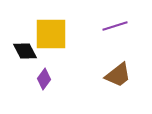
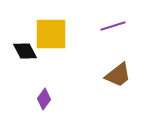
purple line: moved 2 px left
purple diamond: moved 20 px down
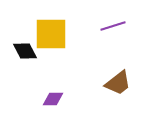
brown trapezoid: moved 8 px down
purple diamond: moved 9 px right; rotated 55 degrees clockwise
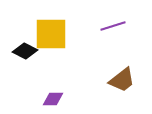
black diamond: rotated 35 degrees counterclockwise
brown trapezoid: moved 4 px right, 3 px up
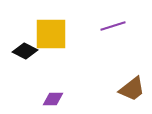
brown trapezoid: moved 10 px right, 9 px down
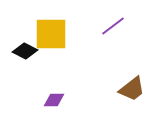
purple line: rotated 20 degrees counterclockwise
purple diamond: moved 1 px right, 1 px down
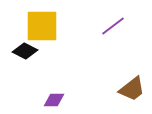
yellow square: moved 9 px left, 8 px up
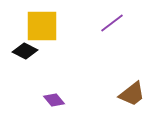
purple line: moved 1 px left, 3 px up
brown trapezoid: moved 5 px down
purple diamond: rotated 50 degrees clockwise
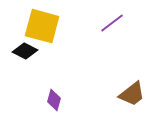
yellow square: rotated 15 degrees clockwise
purple diamond: rotated 55 degrees clockwise
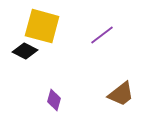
purple line: moved 10 px left, 12 px down
brown trapezoid: moved 11 px left
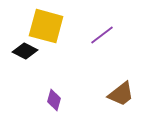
yellow square: moved 4 px right
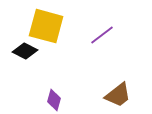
brown trapezoid: moved 3 px left, 1 px down
